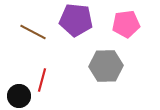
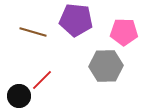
pink pentagon: moved 2 px left, 8 px down; rotated 8 degrees clockwise
brown line: rotated 12 degrees counterclockwise
red line: rotated 30 degrees clockwise
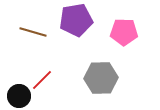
purple pentagon: rotated 16 degrees counterclockwise
gray hexagon: moved 5 px left, 12 px down
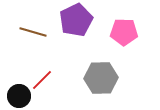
purple pentagon: rotated 16 degrees counterclockwise
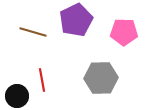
red line: rotated 55 degrees counterclockwise
black circle: moved 2 px left
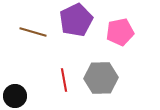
pink pentagon: moved 4 px left; rotated 12 degrees counterclockwise
red line: moved 22 px right
black circle: moved 2 px left
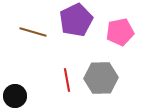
red line: moved 3 px right
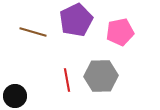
gray hexagon: moved 2 px up
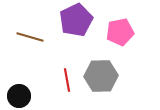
brown line: moved 3 px left, 5 px down
black circle: moved 4 px right
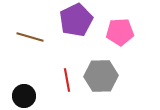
pink pentagon: rotated 8 degrees clockwise
black circle: moved 5 px right
